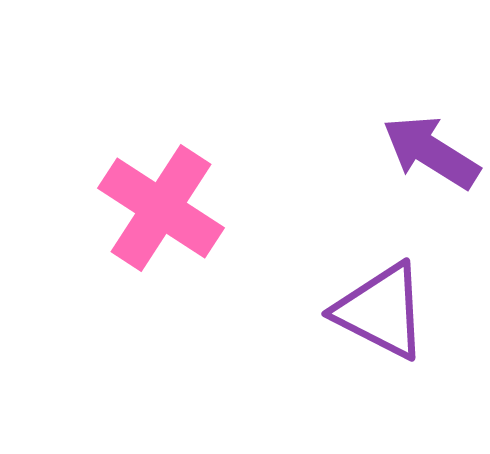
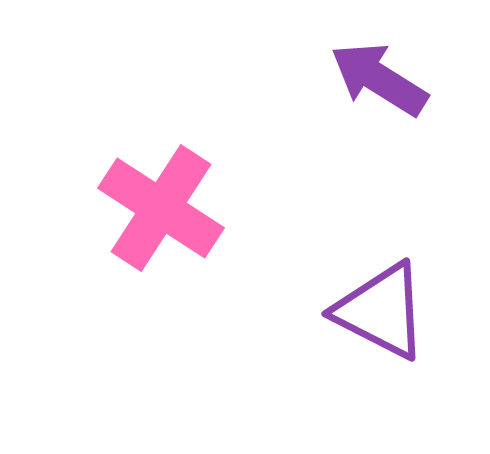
purple arrow: moved 52 px left, 73 px up
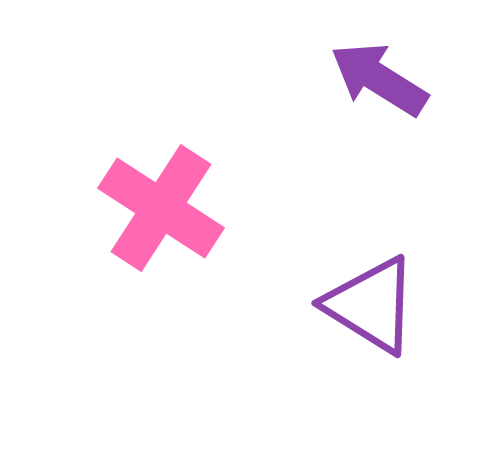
purple triangle: moved 10 px left, 6 px up; rotated 5 degrees clockwise
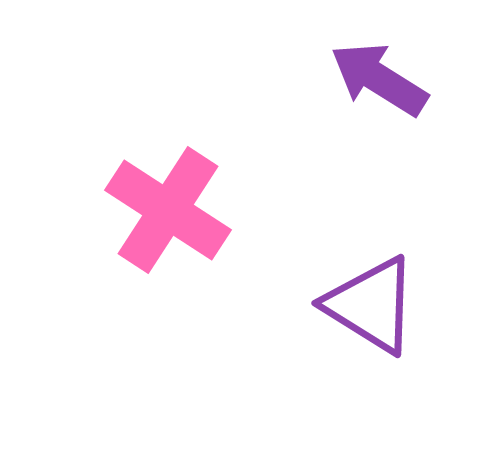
pink cross: moved 7 px right, 2 px down
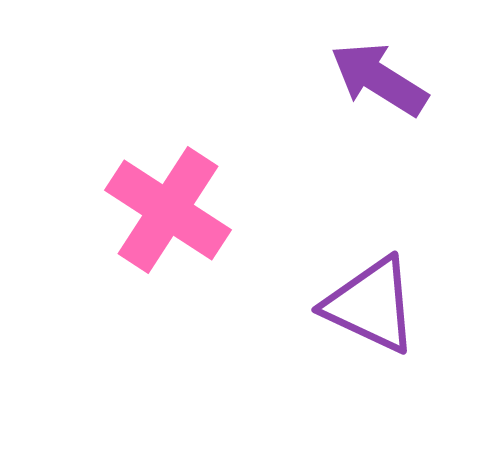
purple triangle: rotated 7 degrees counterclockwise
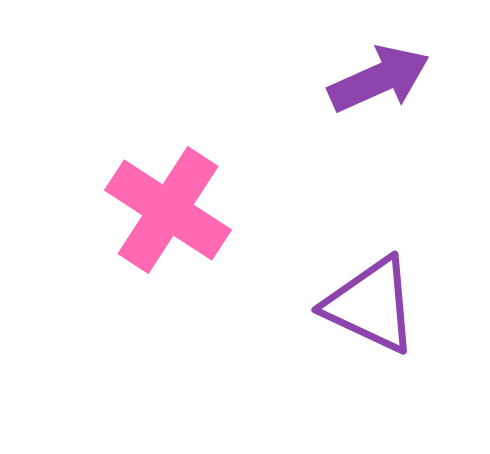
purple arrow: rotated 124 degrees clockwise
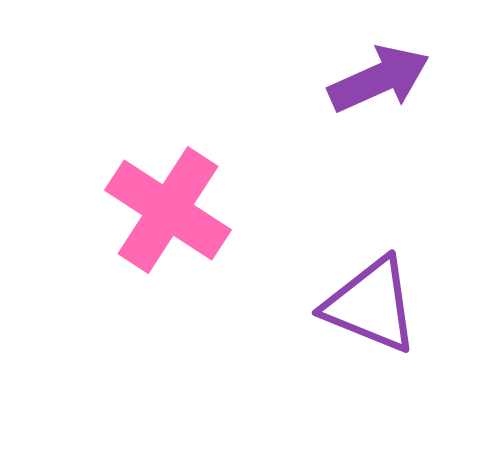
purple triangle: rotated 3 degrees counterclockwise
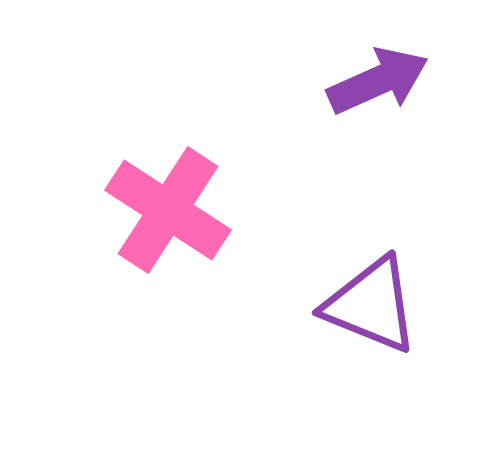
purple arrow: moved 1 px left, 2 px down
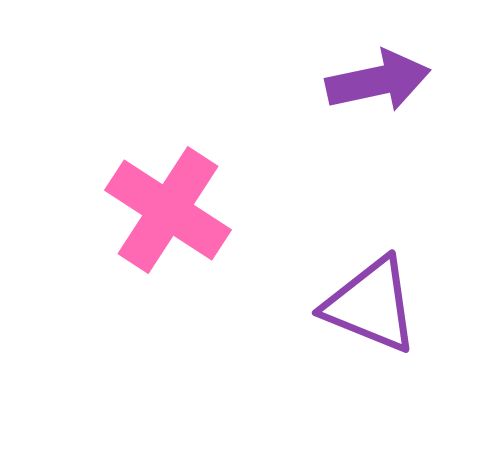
purple arrow: rotated 12 degrees clockwise
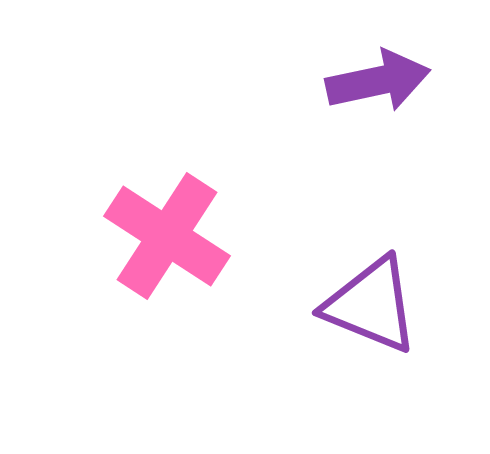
pink cross: moved 1 px left, 26 px down
